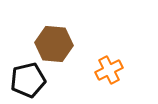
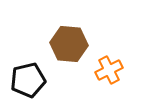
brown hexagon: moved 15 px right
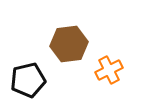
brown hexagon: rotated 12 degrees counterclockwise
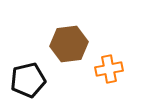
orange cross: moved 1 px up; rotated 16 degrees clockwise
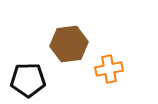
black pentagon: rotated 12 degrees clockwise
